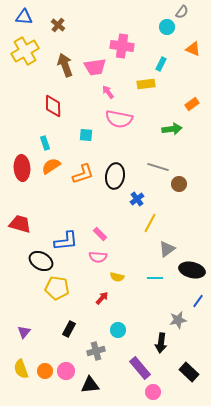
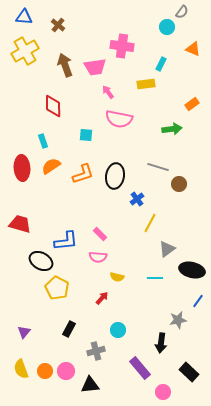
cyan rectangle at (45, 143): moved 2 px left, 2 px up
yellow pentagon at (57, 288): rotated 20 degrees clockwise
pink circle at (153, 392): moved 10 px right
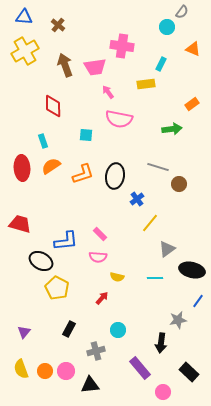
yellow line at (150, 223): rotated 12 degrees clockwise
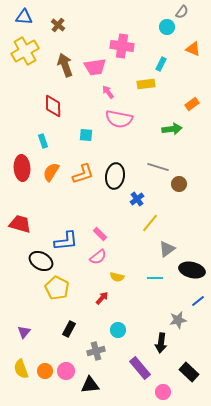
orange semicircle at (51, 166): moved 6 px down; rotated 24 degrees counterclockwise
pink semicircle at (98, 257): rotated 42 degrees counterclockwise
blue line at (198, 301): rotated 16 degrees clockwise
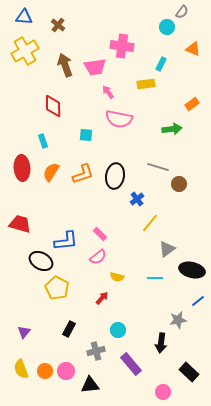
purple rectangle at (140, 368): moved 9 px left, 4 px up
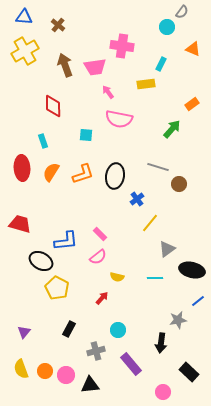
green arrow at (172, 129): rotated 42 degrees counterclockwise
pink circle at (66, 371): moved 4 px down
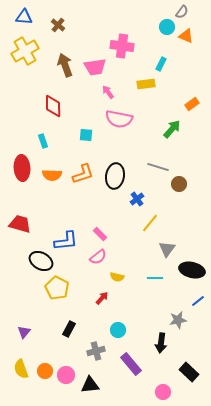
orange triangle at (193, 49): moved 7 px left, 13 px up
orange semicircle at (51, 172): moved 1 px right, 3 px down; rotated 120 degrees counterclockwise
gray triangle at (167, 249): rotated 18 degrees counterclockwise
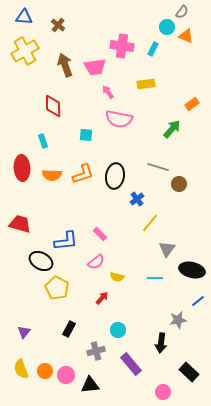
cyan rectangle at (161, 64): moved 8 px left, 15 px up
pink semicircle at (98, 257): moved 2 px left, 5 px down
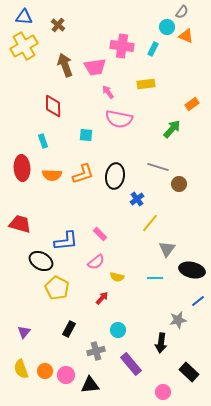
yellow cross at (25, 51): moved 1 px left, 5 px up
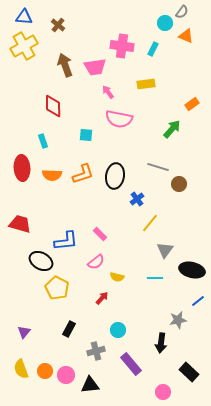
cyan circle at (167, 27): moved 2 px left, 4 px up
gray triangle at (167, 249): moved 2 px left, 1 px down
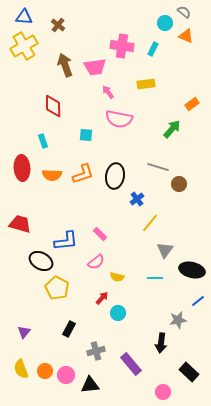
gray semicircle at (182, 12): moved 2 px right; rotated 88 degrees counterclockwise
cyan circle at (118, 330): moved 17 px up
